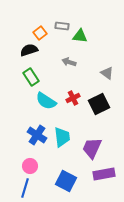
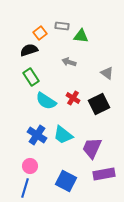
green triangle: moved 1 px right
red cross: rotated 32 degrees counterclockwise
cyan trapezoid: moved 1 px right, 2 px up; rotated 135 degrees clockwise
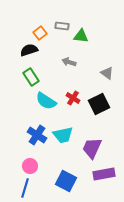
cyan trapezoid: rotated 50 degrees counterclockwise
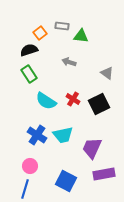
green rectangle: moved 2 px left, 3 px up
red cross: moved 1 px down
blue line: moved 1 px down
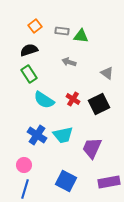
gray rectangle: moved 5 px down
orange square: moved 5 px left, 7 px up
cyan semicircle: moved 2 px left, 1 px up
pink circle: moved 6 px left, 1 px up
purple rectangle: moved 5 px right, 8 px down
